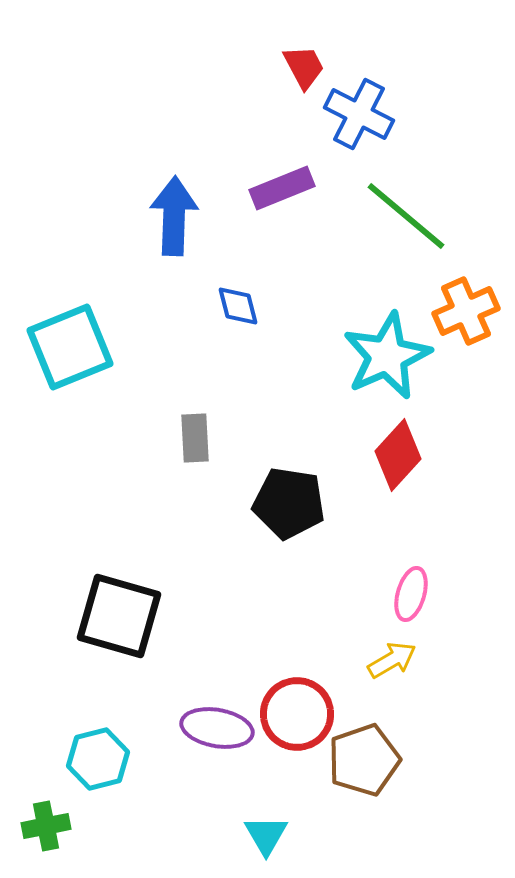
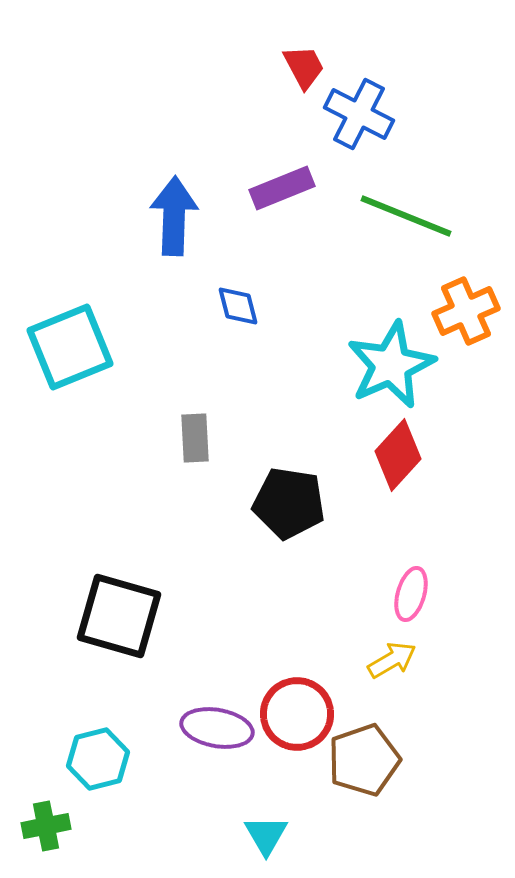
green line: rotated 18 degrees counterclockwise
cyan star: moved 4 px right, 9 px down
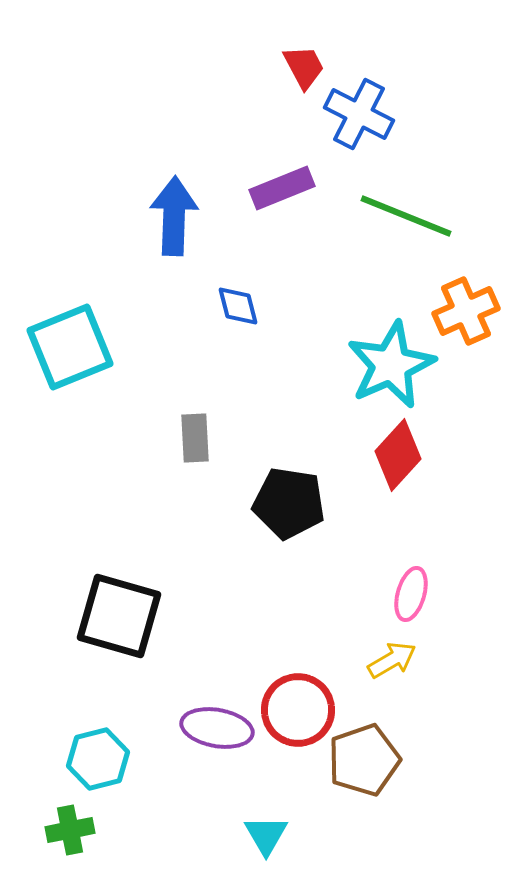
red circle: moved 1 px right, 4 px up
green cross: moved 24 px right, 4 px down
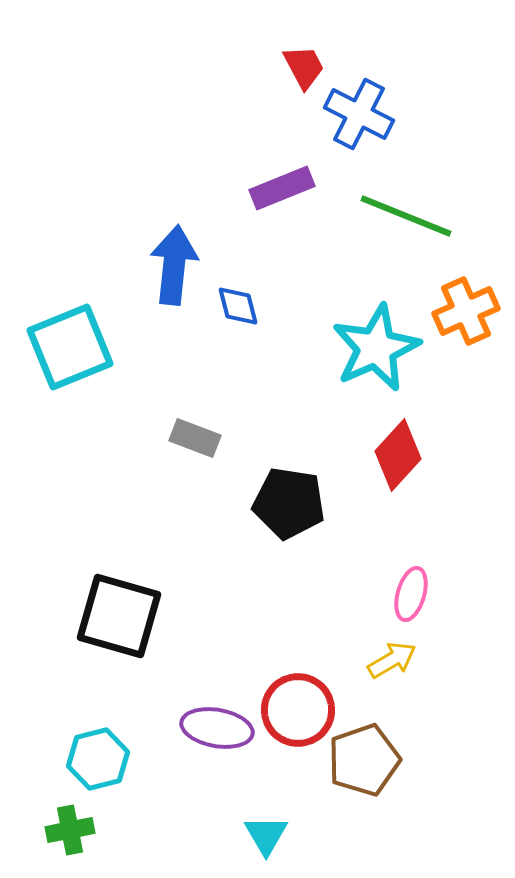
blue arrow: moved 49 px down; rotated 4 degrees clockwise
cyan star: moved 15 px left, 17 px up
gray rectangle: rotated 66 degrees counterclockwise
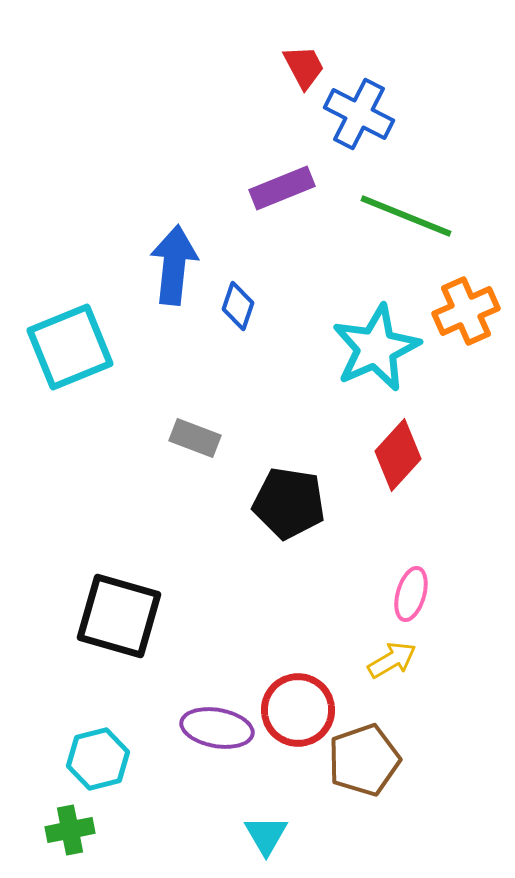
blue diamond: rotated 33 degrees clockwise
